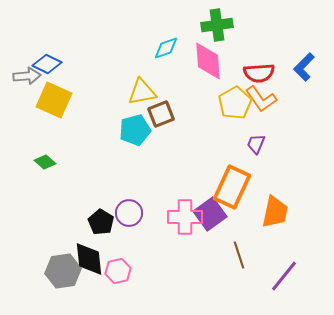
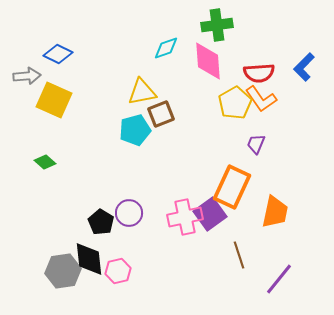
blue diamond: moved 11 px right, 10 px up
pink cross: rotated 12 degrees counterclockwise
purple line: moved 5 px left, 3 px down
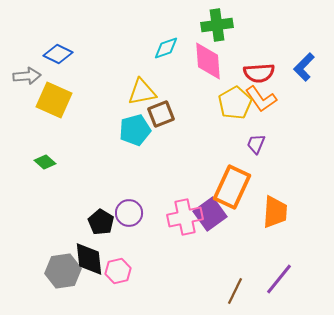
orange trapezoid: rotated 8 degrees counterclockwise
brown line: moved 4 px left, 36 px down; rotated 44 degrees clockwise
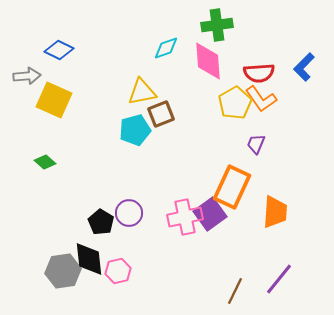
blue diamond: moved 1 px right, 4 px up
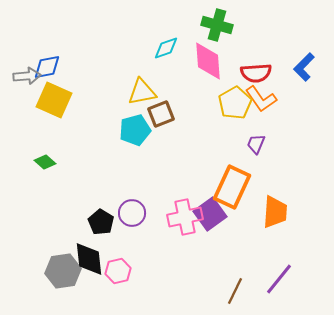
green cross: rotated 24 degrees clockwise
blue diamond: moved 12 px left, 17 px down; rotated 36 degrees counterclockwise
red semicircle: moved 3 px left
purple circle: moved 3 px right
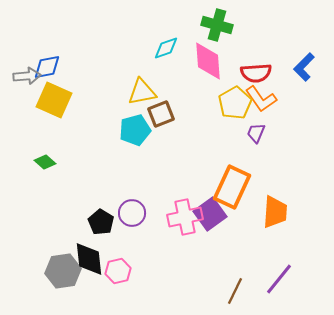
purple trapezoid: moved 11 px up
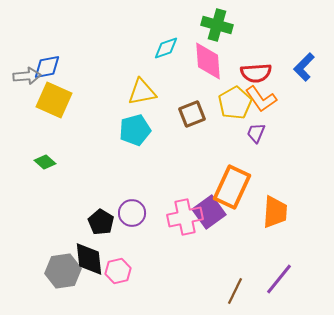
brown square: moved 31 px right
purple square: moved 1 px left, 2 px up
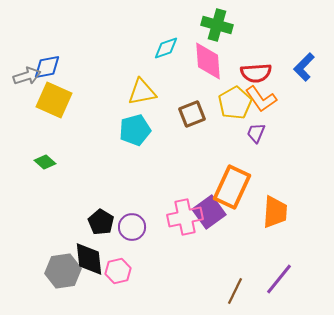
gray arrow: rotated 12 degrees counterclockwise
purple circle: moved 14 px down
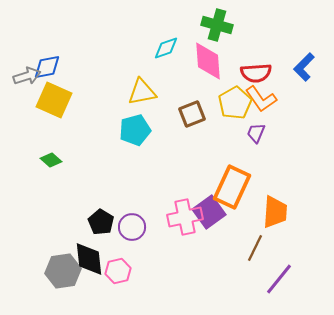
green diamond: moved 6 px right, 2 px up
brown line: moved 20 px right, 43 px up
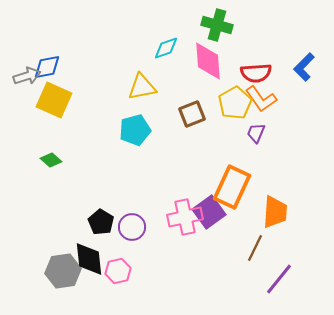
yellow triangle: moved 5 px up
